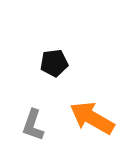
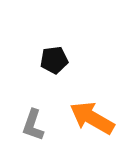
black pentagon: moved 3 px up
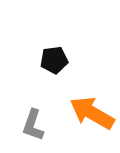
orange arrow: moved 5 px up
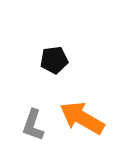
orange arrow: moved 10 px left, 5 px down
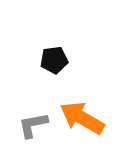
gray L-shape: rotated 60 degrees clockwise
